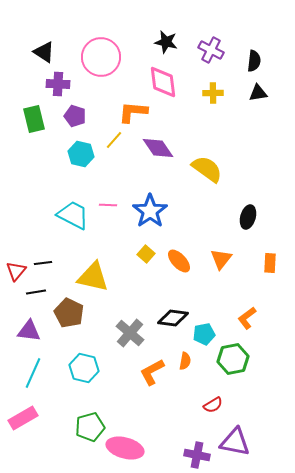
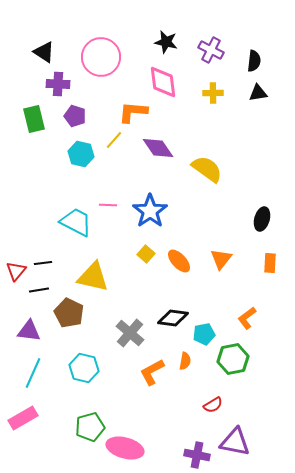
cyan trapezoid at (73, 215): moved 3 px right, 7 px down
black ellipse at (248, 217): moved 14 px right, 2 px down
black line at (36, 292): moved 3 px right, 2 px up
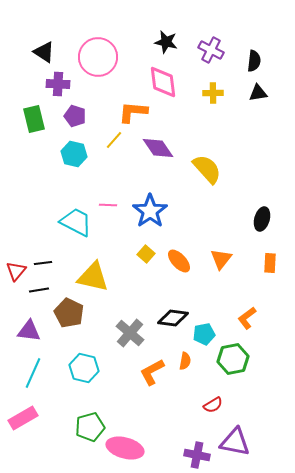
pink circle at (101, 57): moved 3 px left
cyan hexagon at (81, 154): moved 7 px left
yellow semicircle at (207, 169): rotated 12 degrees clockwise
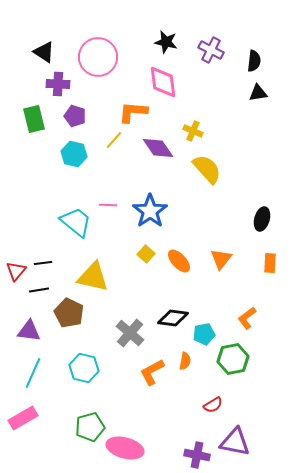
yellow cross at (213, 93): moved 20 px left, 38 px down; rotated 24 degrees clockwise
cyan trapezoid at (76, 222): rotated 12 degrees clockwise
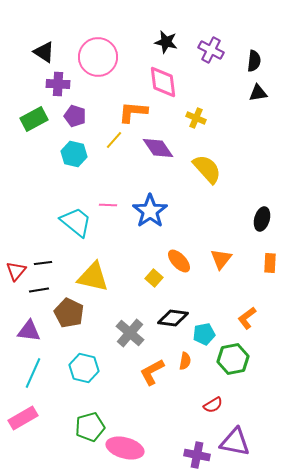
green rectangle at (34, 119): rotated 76 degrees clockwise
yellow cross at (193, 131): moved 3 px right, 13 px up
yellow square at (146, 254): moved 8 px right, 24 px down
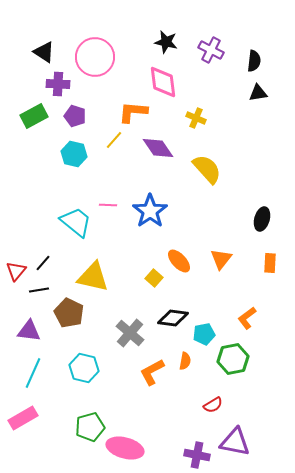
pink circle at (98, 57): moved 3 px left
green rectangle at (34, 119): moved 3 px up
black line at (43, 263): rotated 42 degrees counterclockwise
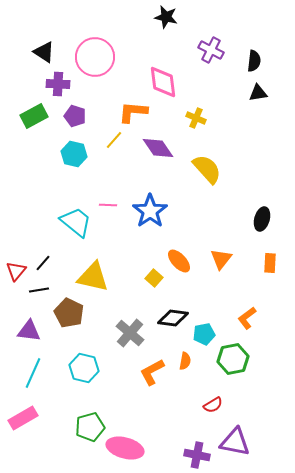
black star at (166, 42): moved 25 px up
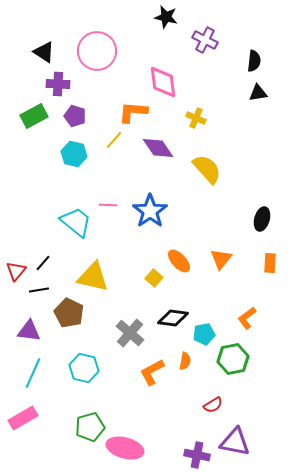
purple cross at (211, 50): moved 6 px left, 10 px up
pink circle at (95, 57): moved 2 px right, 6 px up
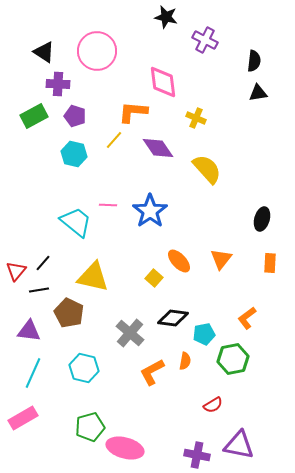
purple triangle at (235, 442): moved 4 px right, 3 px down
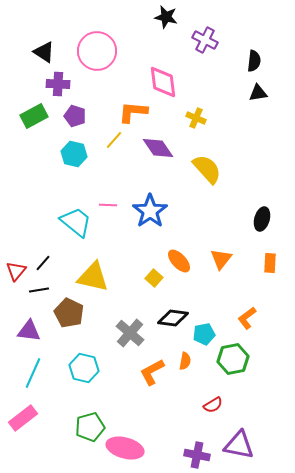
pink rectangle at (23, 418): rotated 8 degrees counterclockwise
